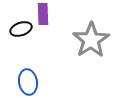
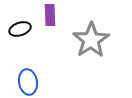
purple rectangle: moved 7 px right, 1 px down
black ellipse: moved 1 px left
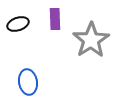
purple rectangle: moved 5 px right, 4 px down
black ellipse: moved 2 px left, 5 px up
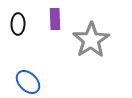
black ellipse: rotated 70 degrees counterclockwise
blue ellipse: rotated 35 degrees counterclockwise
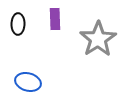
gray star: moved 7 px right, 1 px up
blue ellipse: rotated 30 degrees counterclockwise
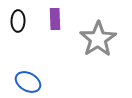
black ellipse: moved 3 px up
blue ellipse: rotated 15 degrees clockwise
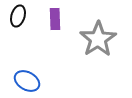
black ellipse: moved 5 px up; rotated 15 degrees clockwise
blue ellipse: moved 1 px left, 1 px up
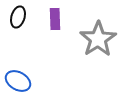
black ellipse: moved 1 px down
blue ellipse: moved 9 px left
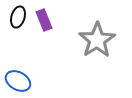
purple rectangle: moved 11 px left, 1 px down; rotated 20 degrees counterclockwise
gray star: moved 1 px left, 1 px down
